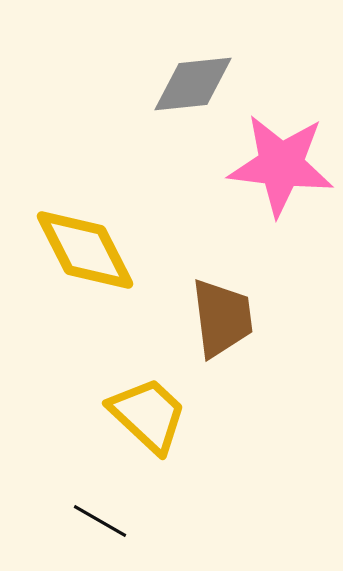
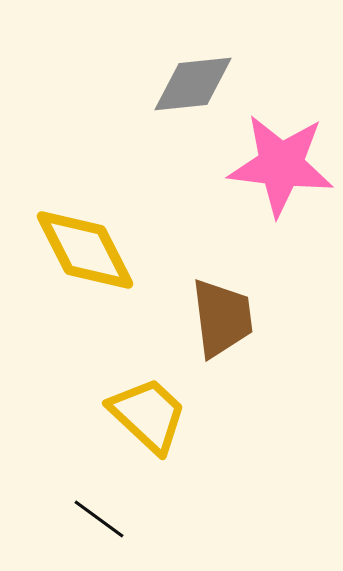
black line: moved 1 px left, 2 px up; rotated 6 degrees clockwise
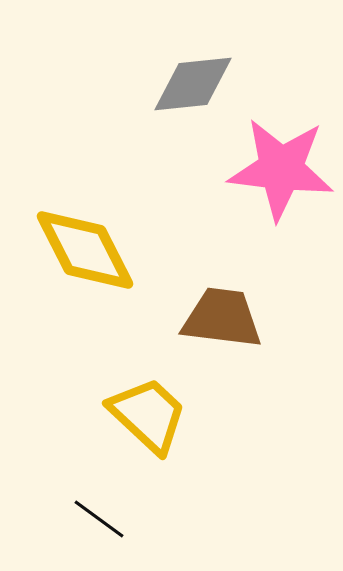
pink star: moved 4 px down
brown trapezoid: rotated 76 degrees counterclockwise
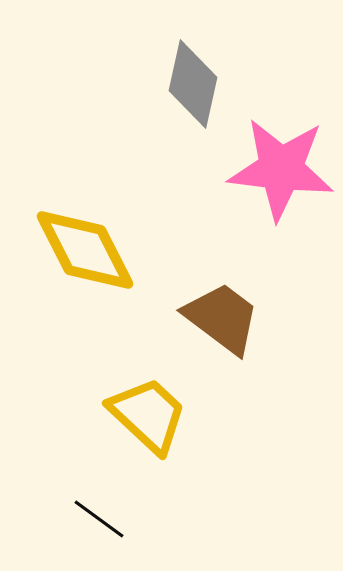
gray diamond: rotated 72 degrees counterclockwise
brown trapezoid: rotated 30 degrees clockwise
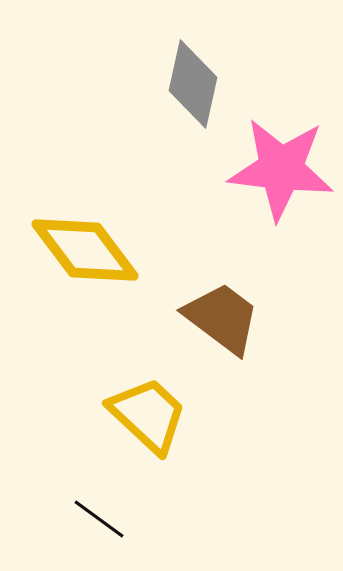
yellow diamond: rotated 10 degrees counterclockwise
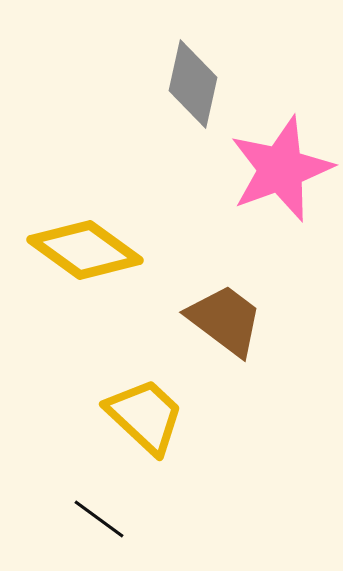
pink star: rotated 27 degrees counterclockwise
yellow diamond: rotated 17 degrees counterclockwise
brown trapezoid: moved 3 px right, 2 px down
yellow trapezoid: moved 3 px left, 1 px down
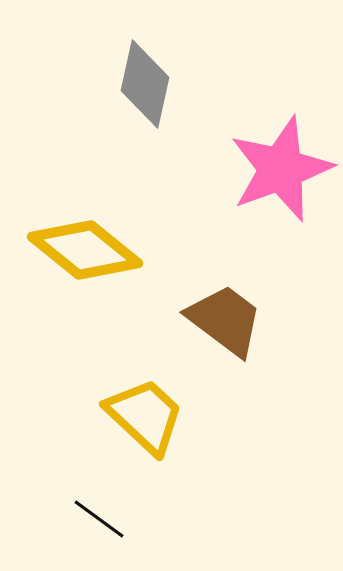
gray diamond: moved 48 px left
yellow diamond: rotated 3 degrees clockwise
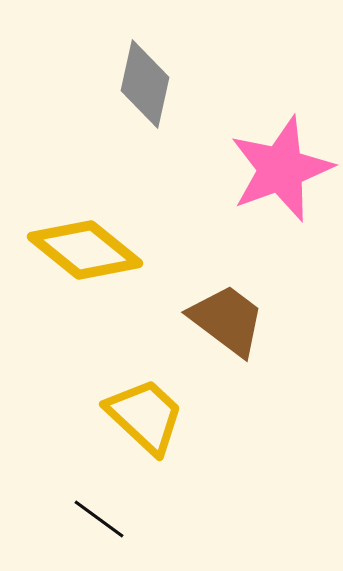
brown trapezoid: moved 2 px right
